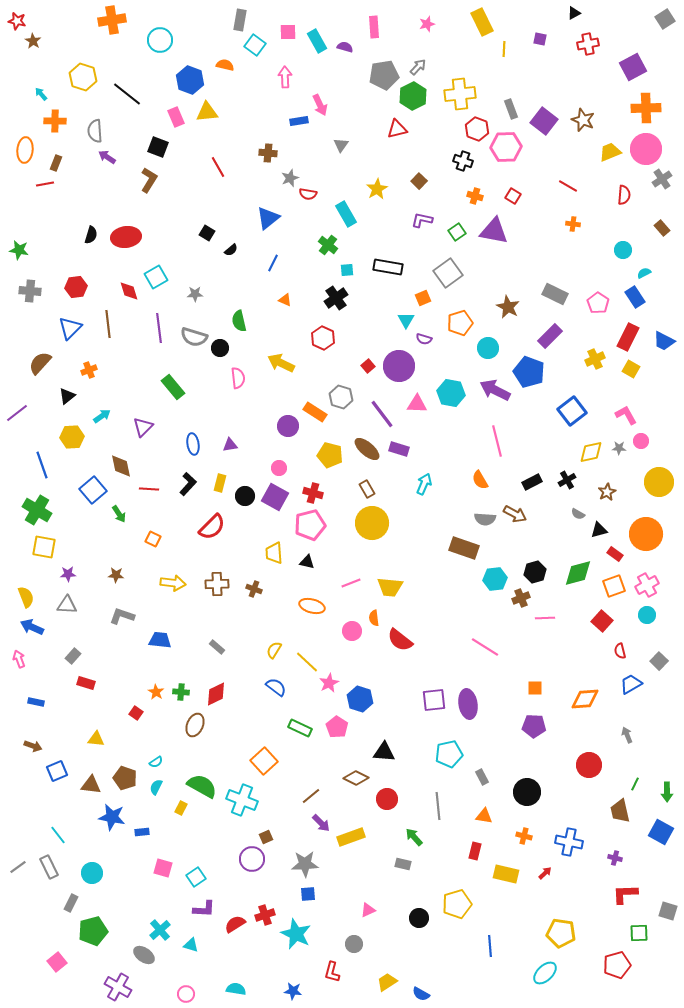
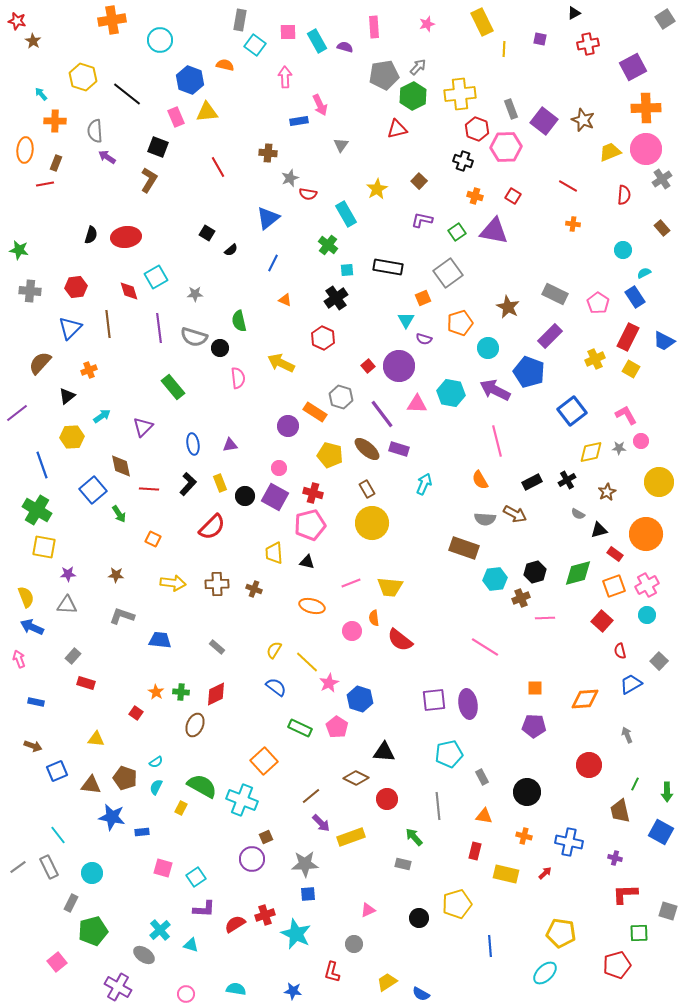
yellow rectangle at (220, 483): rotated 36 degrees counterclockwise
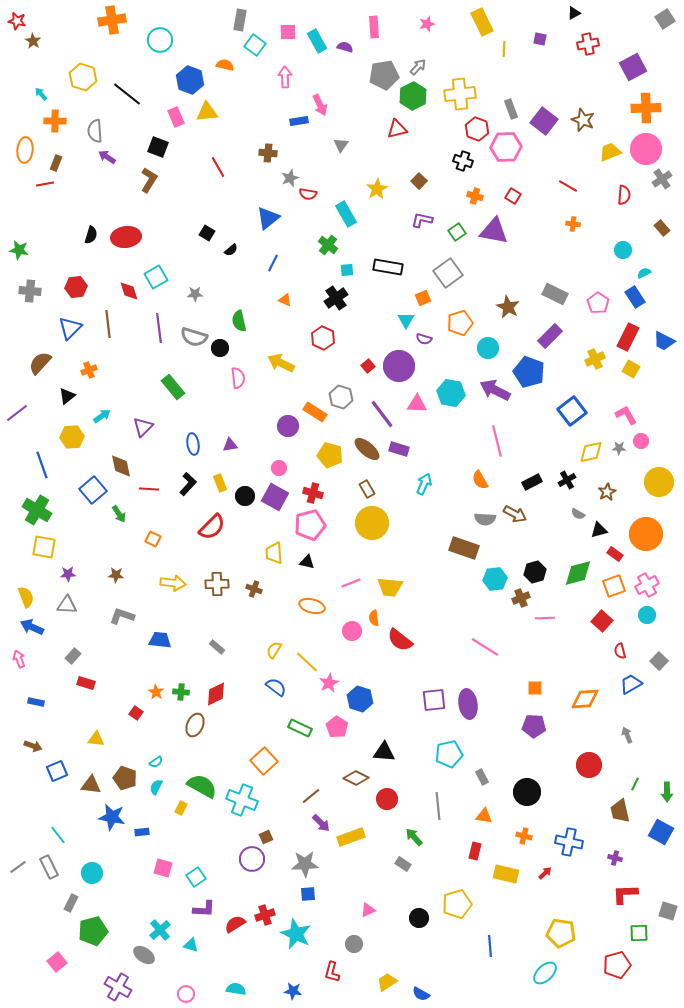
gray rectangle at (403, 864): rotated 21 degrees clockwise
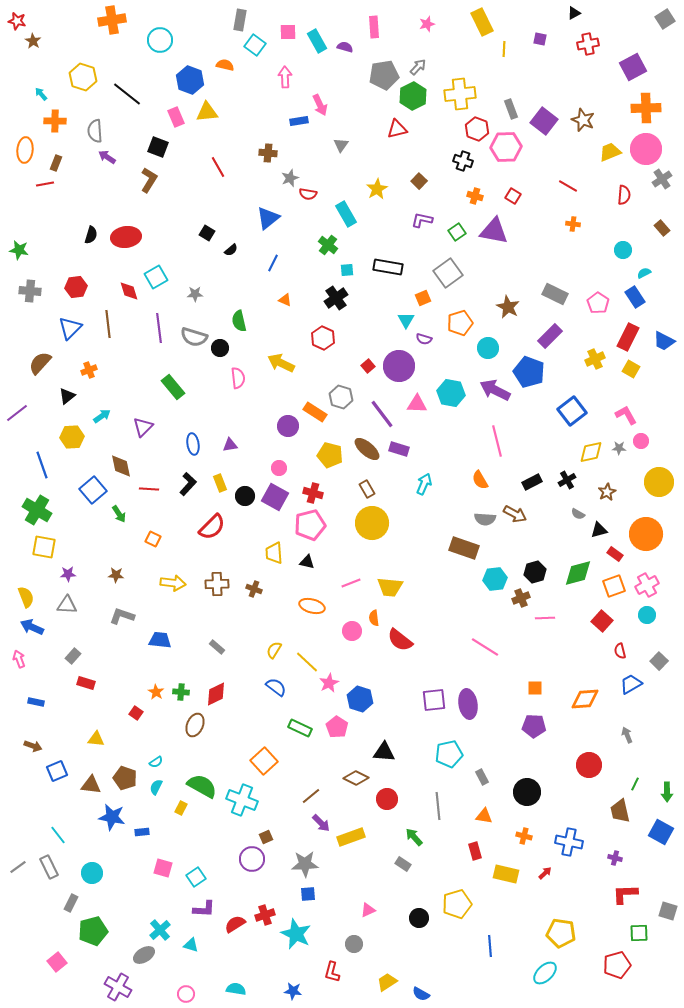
red rectangle at (475, 851): rotated 30 degrees counterclockwise
gray ellipse at (144, 955): rotated 65 degrees counterclockwise
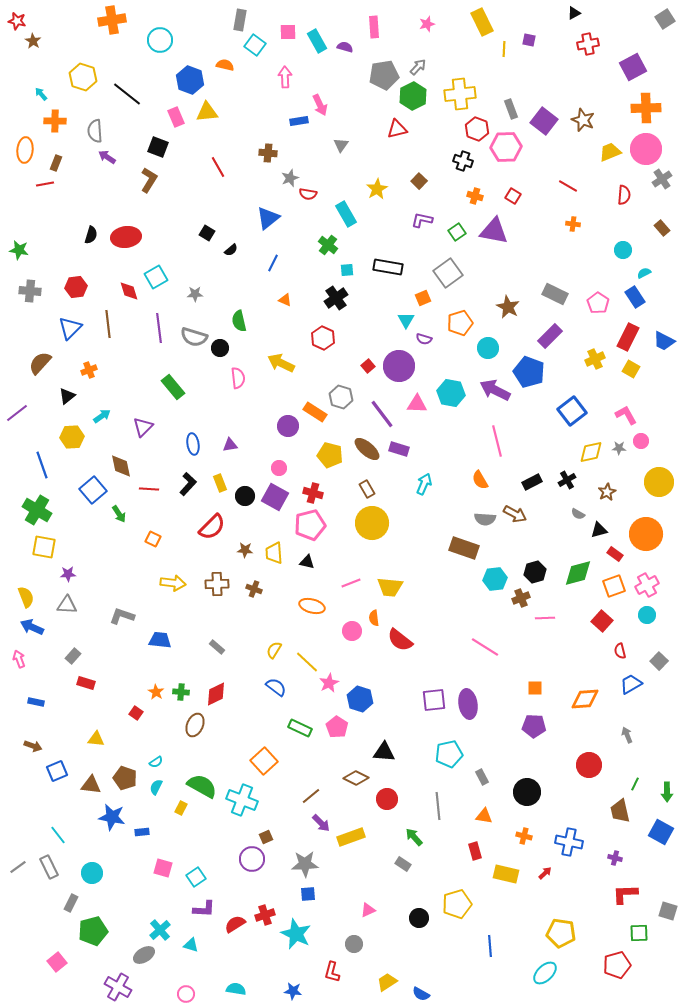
purple square at (540, 39): moved 11 px left, 1 px down
brown star at (116, 575): moved 129 px right, 25 px up
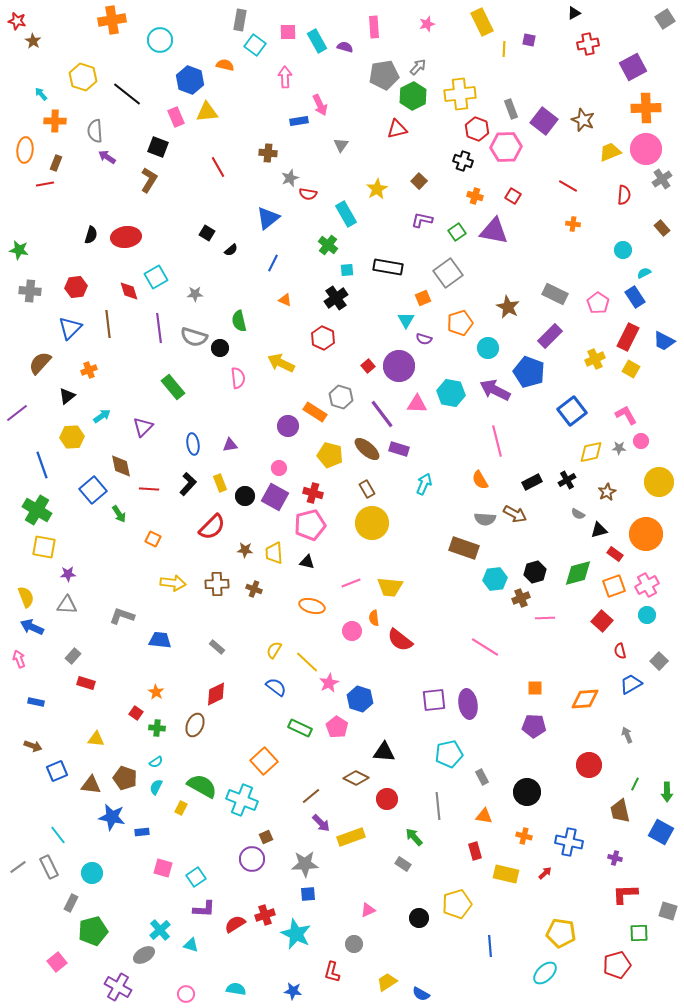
green cross at (181, 692): moved 24 px left, 36 px down
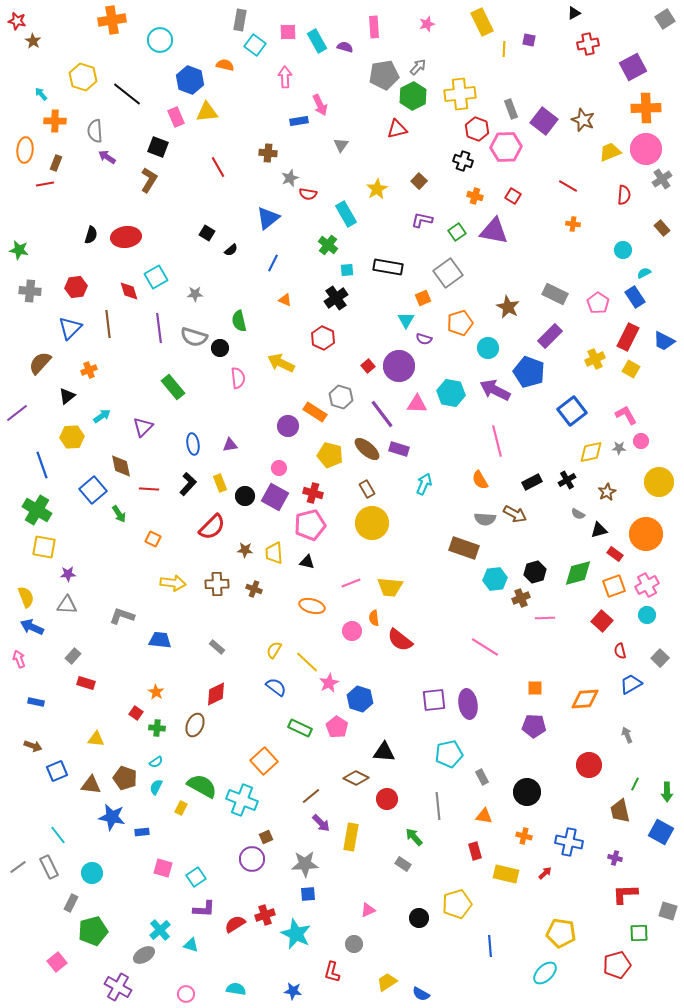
gray square at (659, 661): moved 1 px right, 3 px up
yellow rectangle at (351, 837): rotated 60 degrees counterclockwise
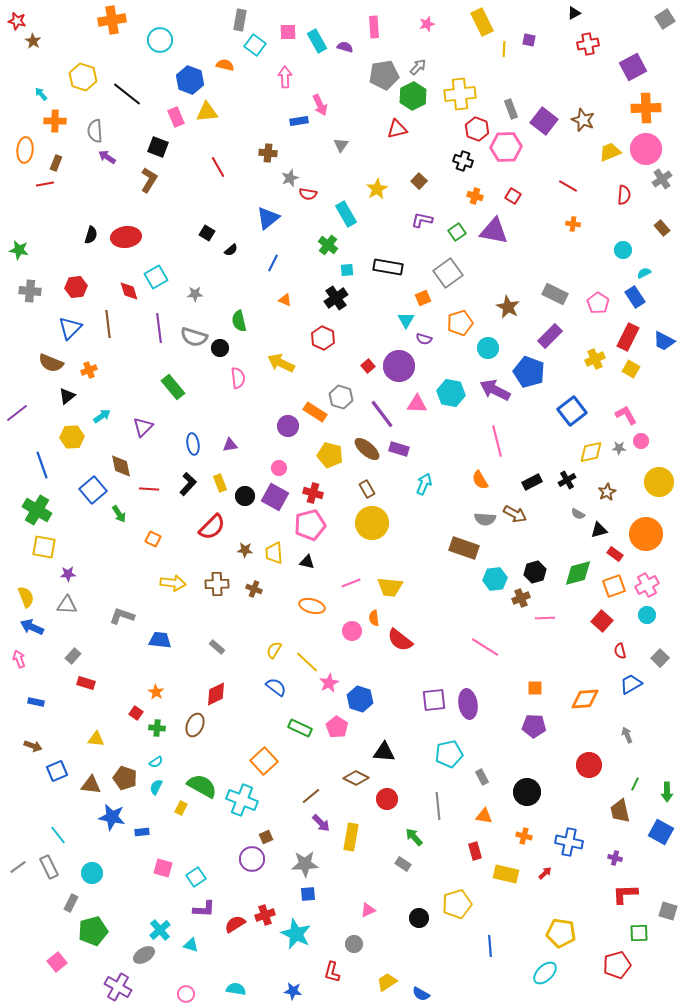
brown semicircle at (40, 363): moved 11 px right; rotated 110 degrees counterclockwise
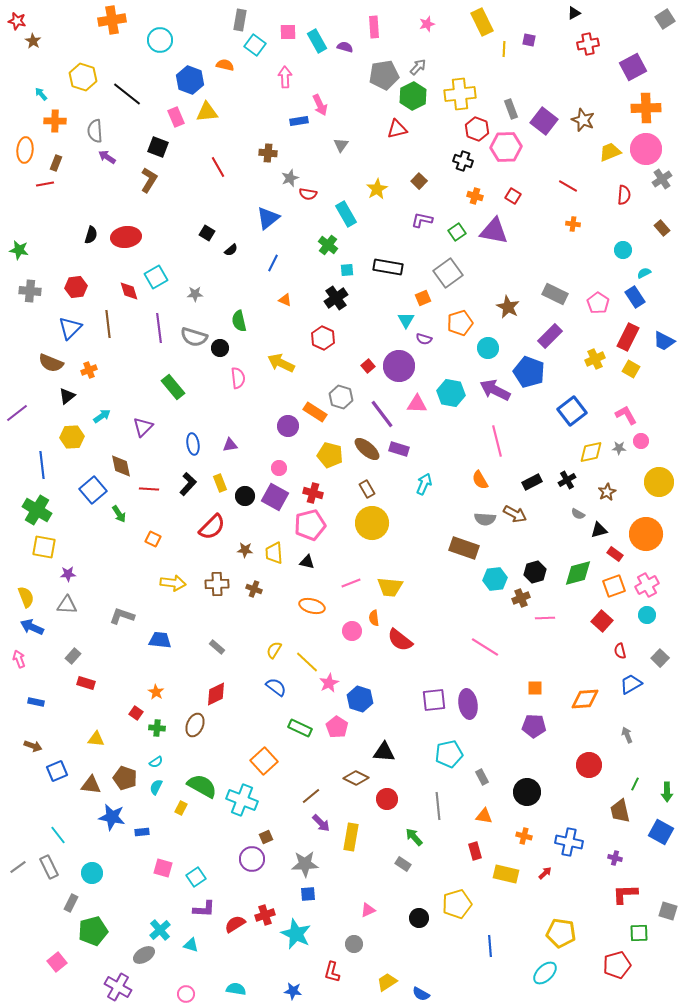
blue line at (42, 465): rotated 12 degrees clockwise
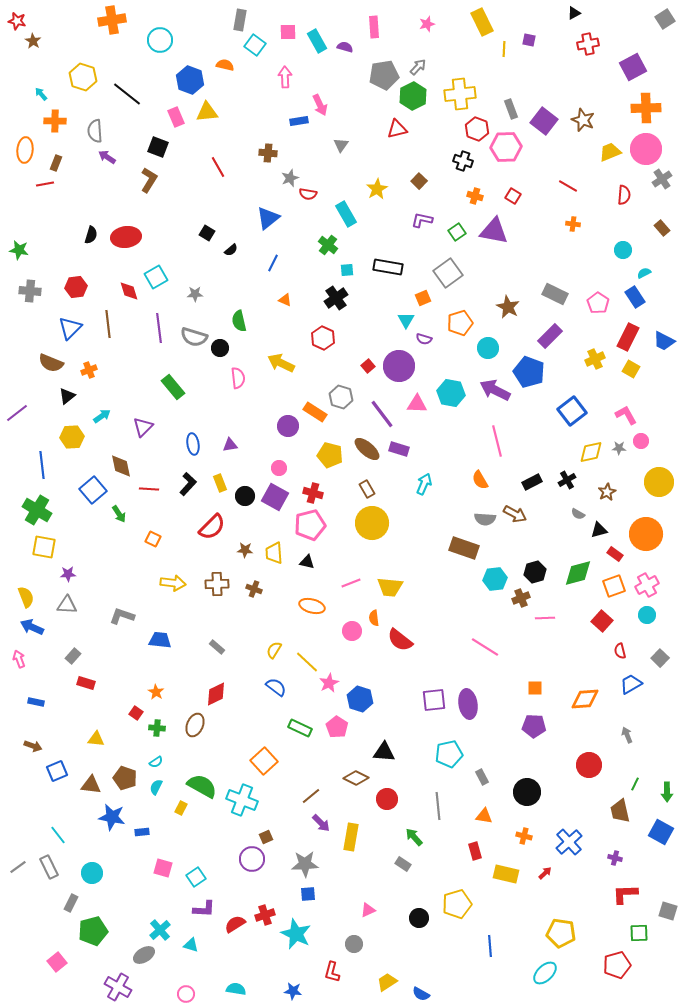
blue cross at (569, 842): rotated 36 degrees clockwise
